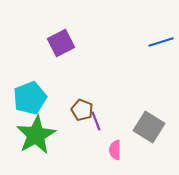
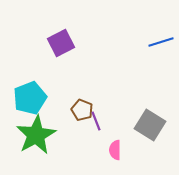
gray square: moved 1 px right, 2 px up
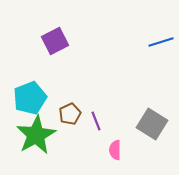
purple square: moved 6 px left, 2 px up
brown pentagon: moved 12 px left, 4 px down; rotated 25 degrees clockwise
gray square: moved 2 px right, 1 px up
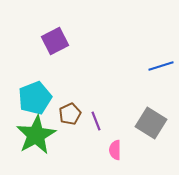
blue line: moved 24 px down
cyan pentagon: moved 5 px right
gray square: moved 1 px left, 1 px up
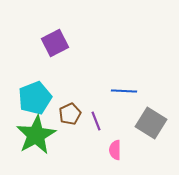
purple square: moved 2 px down
blue line: moved 37 px left, 25 px down; rotated 20 degrees clockwise
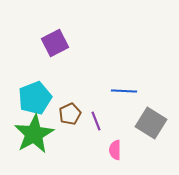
green star: moved 2 px left, 1 px up
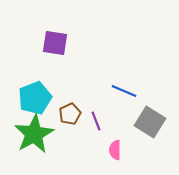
purple square: rotated 36 degrees clockwise
blue line: rotated 20 degrees clockwise
gray square: moved 1 px left, 1 px up
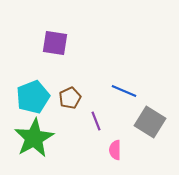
cyan pentagon: moved 2 px left, 1 px up
brown pentagon: moved 16 px up
green star: moved 4 px down
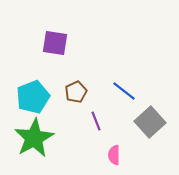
blue line: rotated 15 degrees clockwise
brown pentagon: moved 6 px right, 6 px up
gray square: rotated 16 degrees clockwise
pink semicircle: moved 1 px left, 5 px down
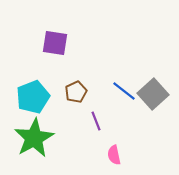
gray square: moved 3 px right, 28 px up
pink semicircle: rotated 12 degrees counterclockwise
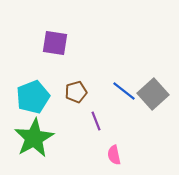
brown pentagon: rotated 10 degrees clockwise
